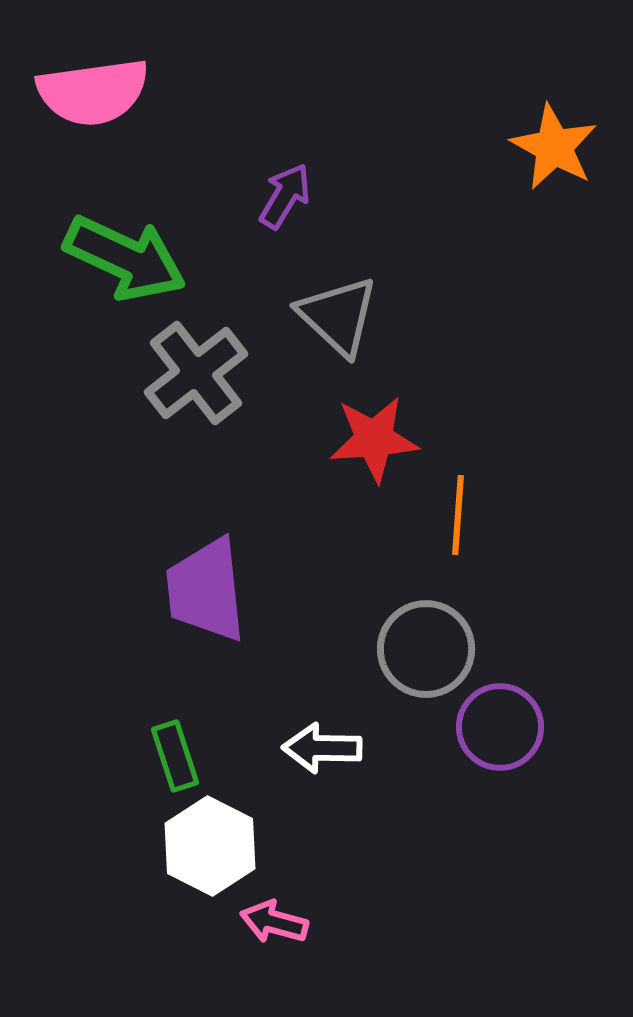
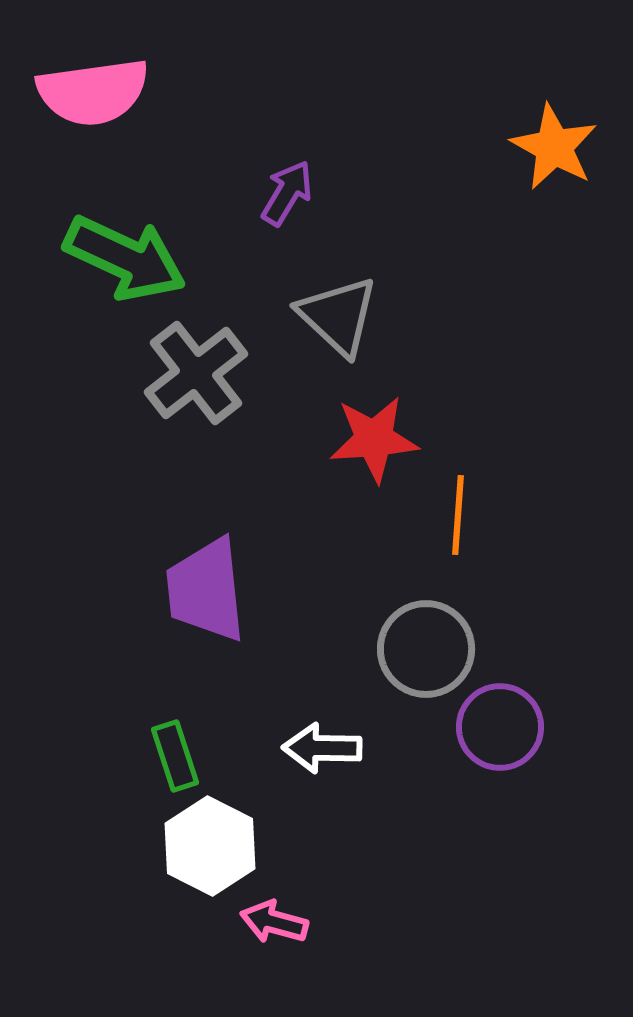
purple arrow: moved 2 px right, 3 px up
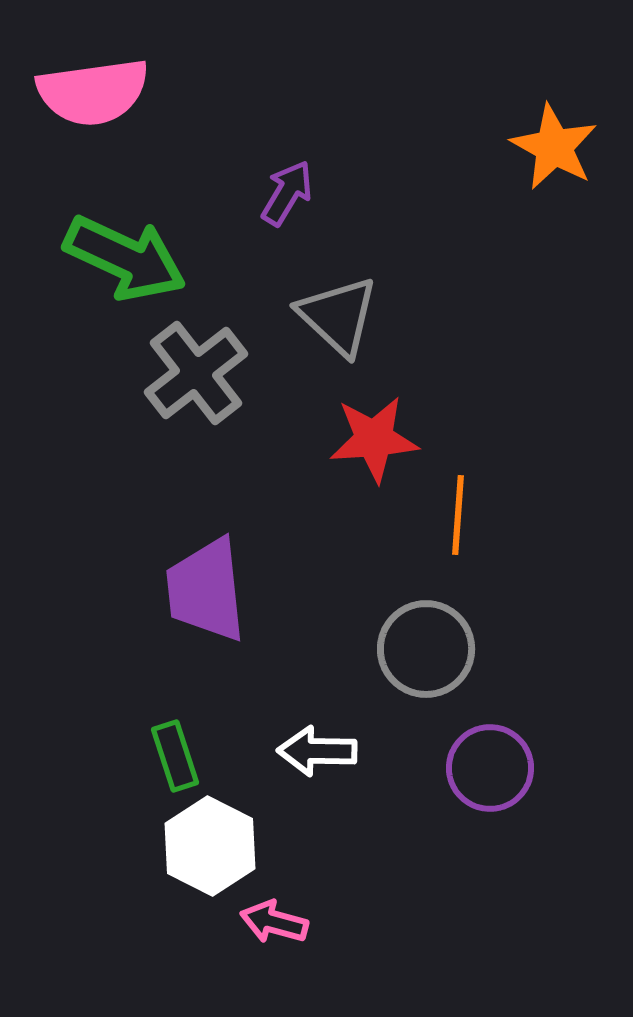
purple circle: moved 10 px left, 41 px down
white arrow: moved 5 px left, 3 px down
